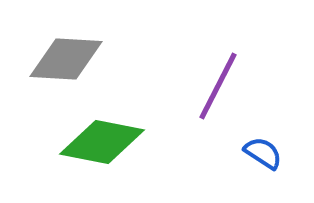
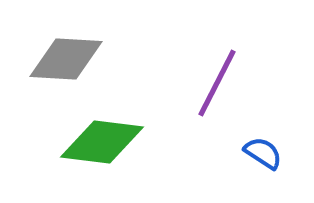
purple line: moved 1 px left, 3 px up
green diamond: rotated 4 degrees counterclockwise
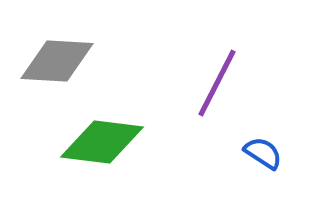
gray diamond: moved 9 px left, 2 px down
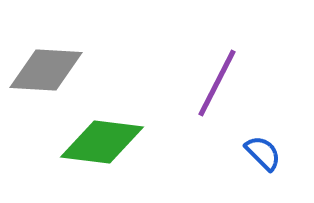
gray diamond: moved 11 px left, 9 px down
blue semicircle: rotated 12 degrees clockwise
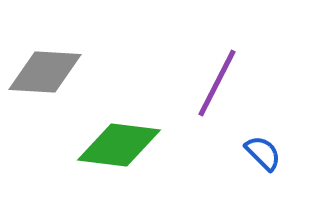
gray diamond: moved 1 px left, 2 px down
green diamond: moved 17 px right, 3 px down
